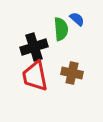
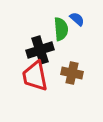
black cross: moved 6 px right, 3 px down
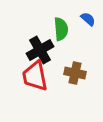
blue semicircle: moved 11 px right
black cross: rotated 12 degrees counterclockwise
brown cross: moved 3 px right
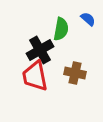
green semicircle: rotated 15 degrees clockwise
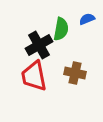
blue semicircle: moved 1 px left; rotated 63 degrees counterclockwise
black cross: moved 1 px left, 5 px up
red trapezoid: moved 1 px left
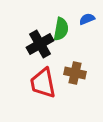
black cross: moved 1 px right, 1 px up
red trapezoid: moved 9 px right, 7 px down
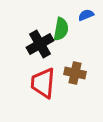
blue semicircle: moved 1 px left, 4 px up
red trapezoid: rotated 16 degrees clockwise
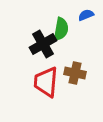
black cross: moved 3 px right
red trapezoid: moved 3 px right, 1 px up
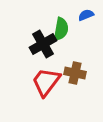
red trapezoid: rotated 32 degrees clockwise
